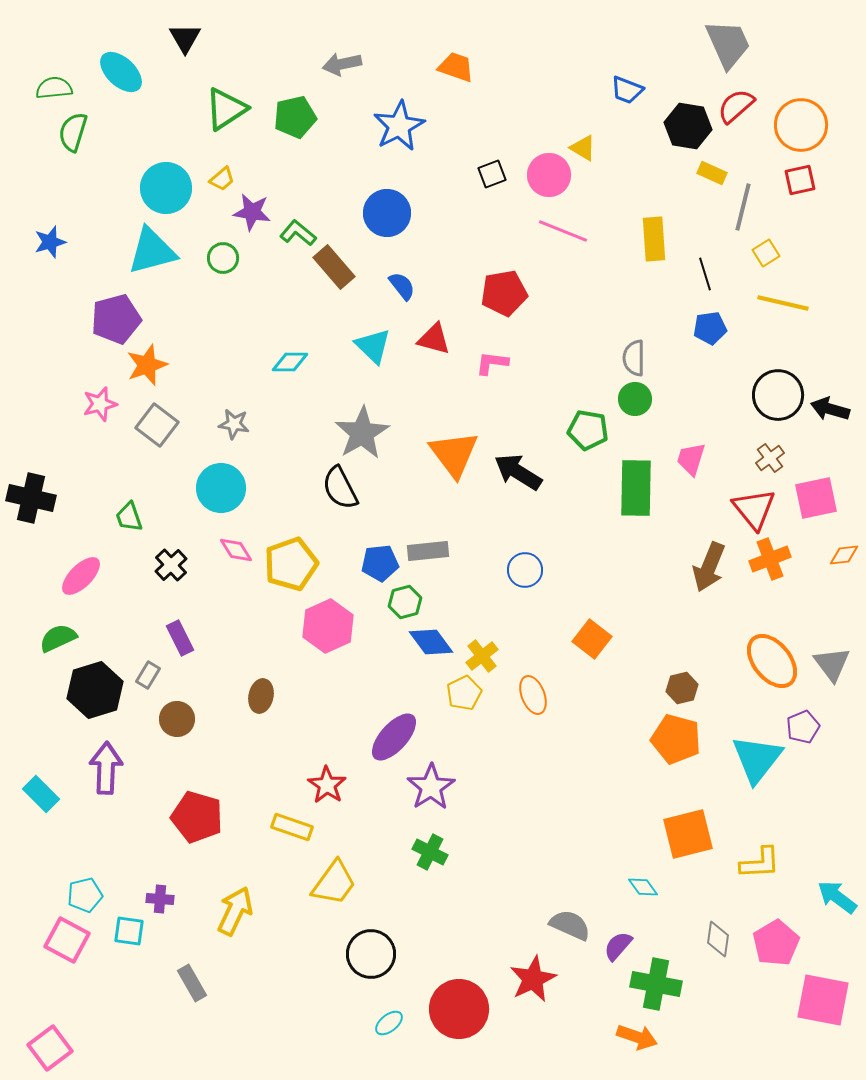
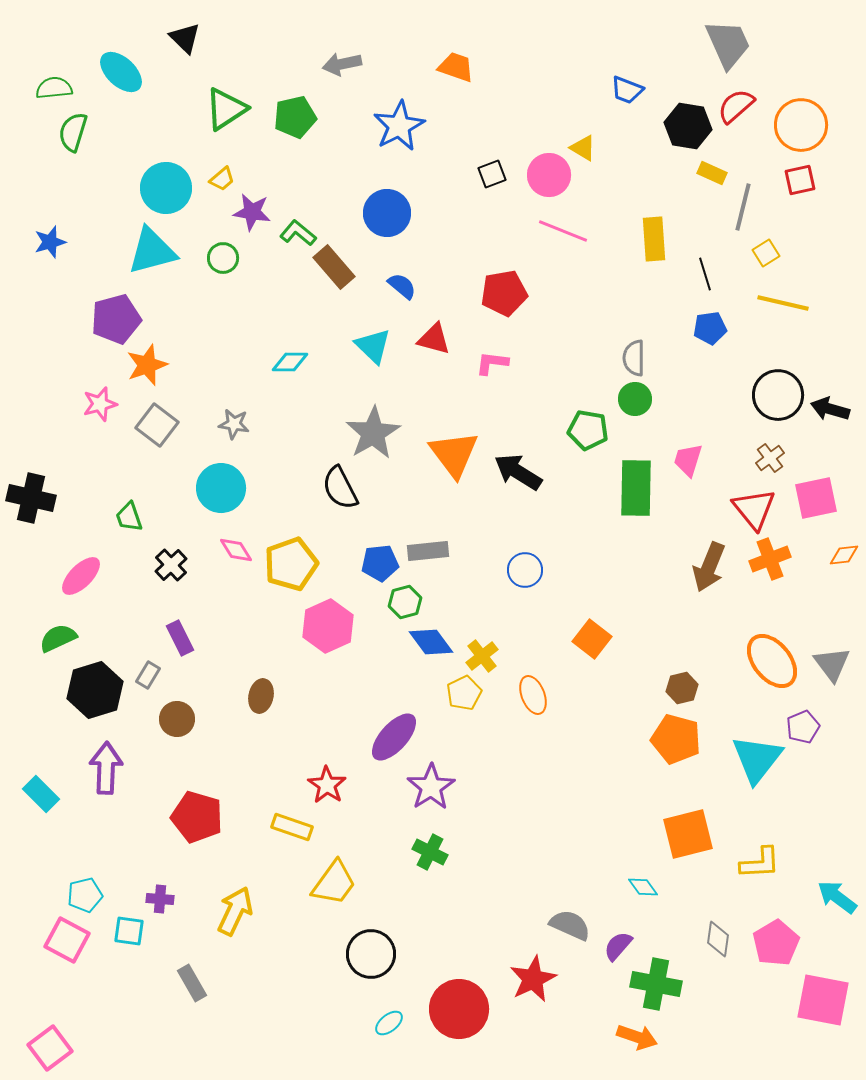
black triangle at (185, 38): rotated 16 degrees counterclockwise
blue semicircle at (402, 286): rotated 12 degrees counterclockwise
gray star at (362, 433): moved 11 px right
pink trapezoid at (691, 459): moved 3 px left, 1 px down
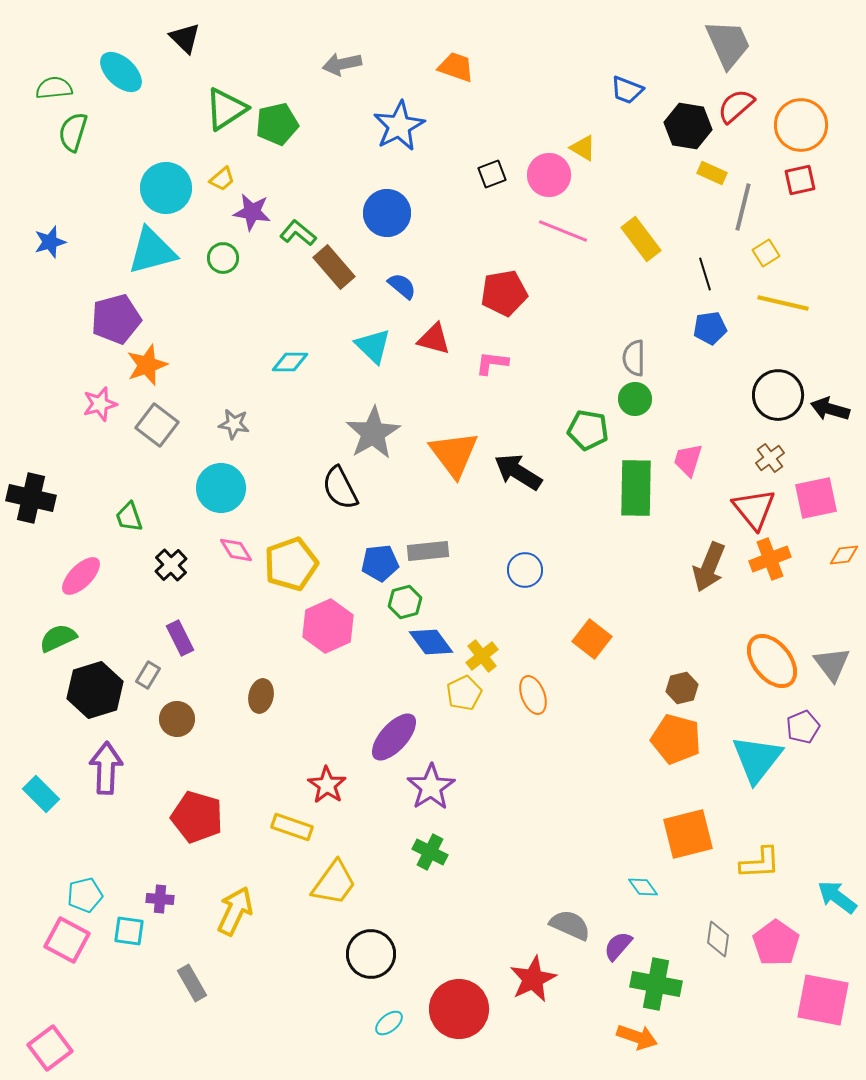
green pentagon at (295, 117): moved 18 px left, 7 px down
yellow rectangle at (654, 239): moved 13 px left; rotated 33 degrees counterclockwise
pink pentagon at (776, 943): rotated 6 degrees counterclockwise
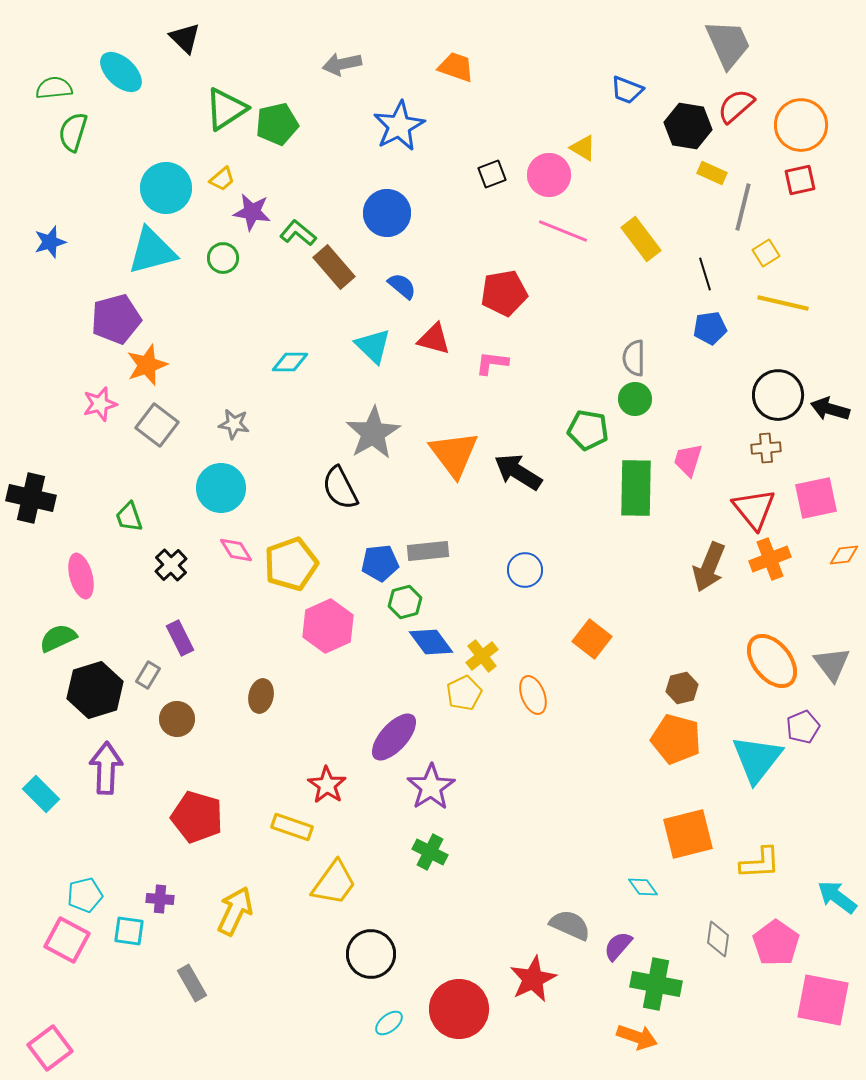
brown cross at (770, 458): moved 4 px left, 10 px up; rotated 32 degrees clockwise
pink ellipse at (81, 576): rotated 60 degrees counterclockwise
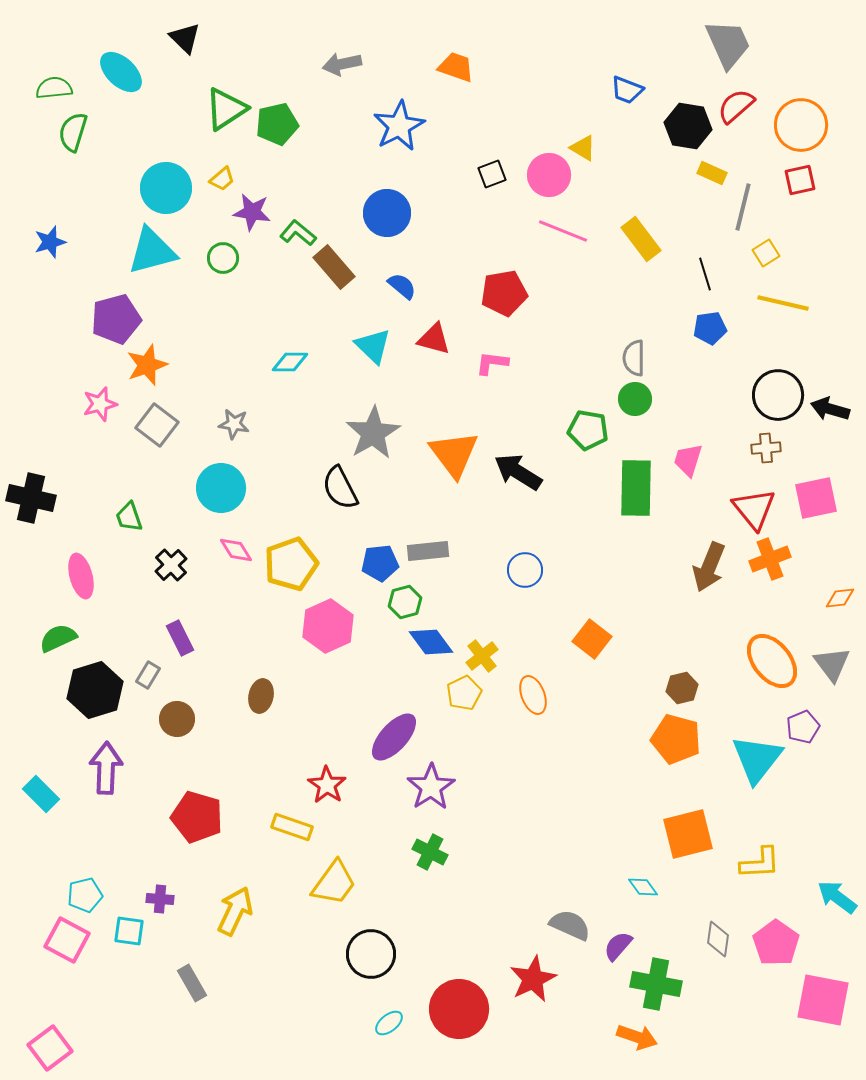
orange diamond at (844, 555): moved 4 px left, 43 px down
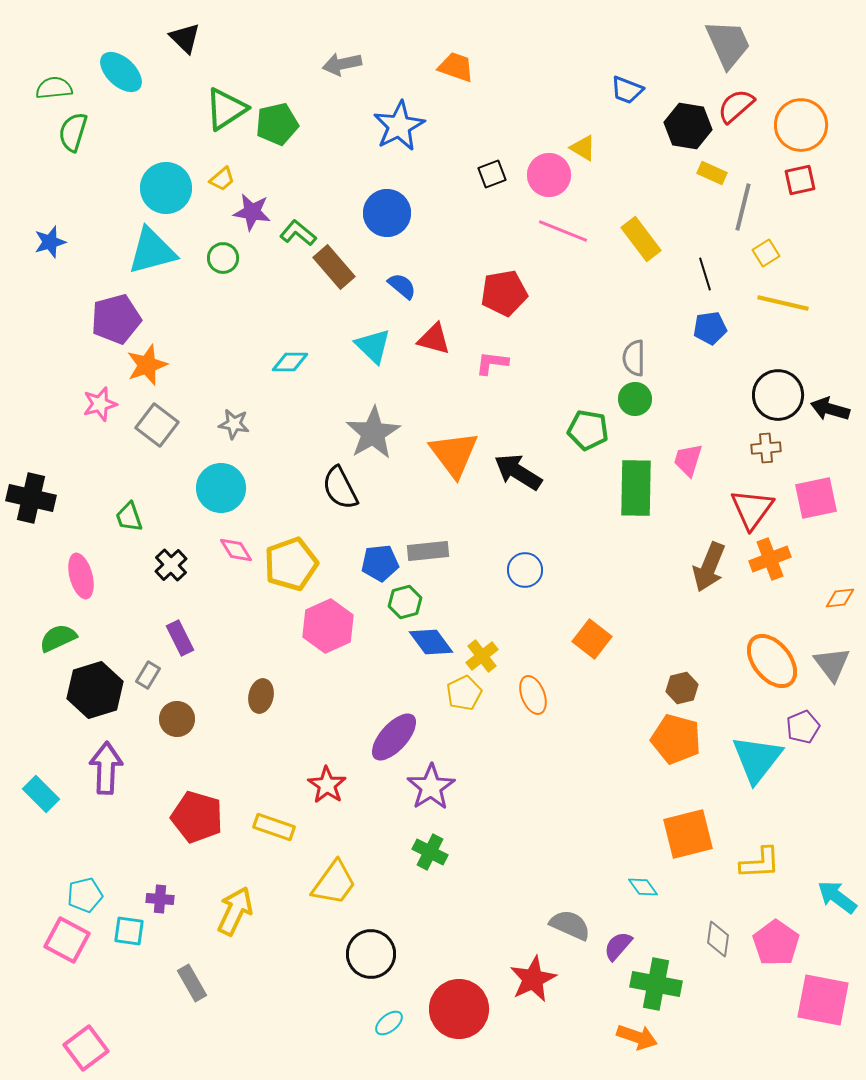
red triangle at (754, 509): moved 2 px left; rotated 15 degrees clockwise
yellow rectangle at (292, 827): moved 18 px left
pink square at (50, 1048): moved 36 px right
